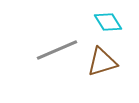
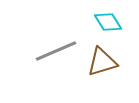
gray line: moved 1 px left, 1 px down
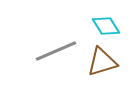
cyan diamond: moved 2 px left, 4 px down
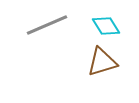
gray line: moved 9 px left, 26 px up
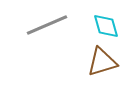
cyan diamond: rotated 16 degrees clockwise
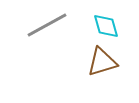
gray line: rotated 6 degrees counterclockwise
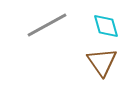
brown triangle: rotated 48 degrees counterclockwise
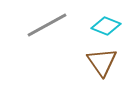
cyan diamond: rotated 52 degrees counterclockwise
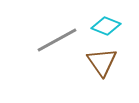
gray line: moved 10 px right, 15 px down
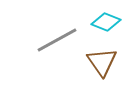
cyan diamond: moved 4 px up
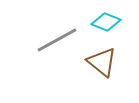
brown triangle: rotated 16 degrees counterclockwise
